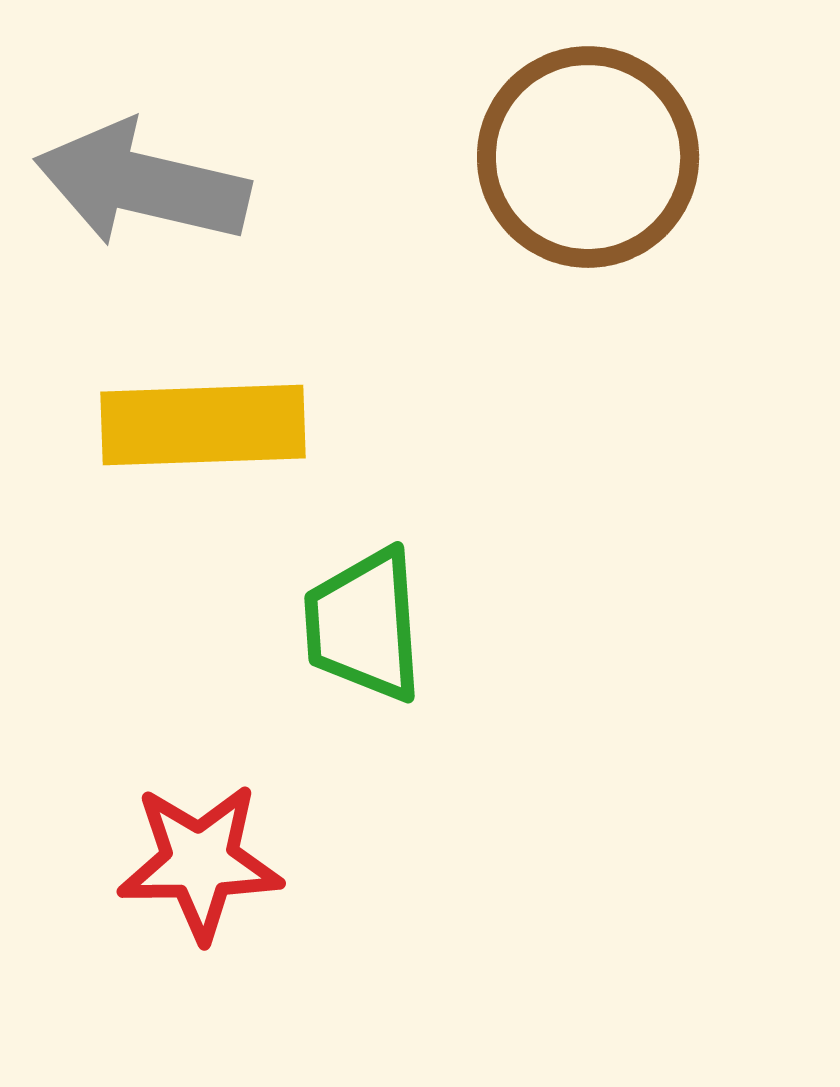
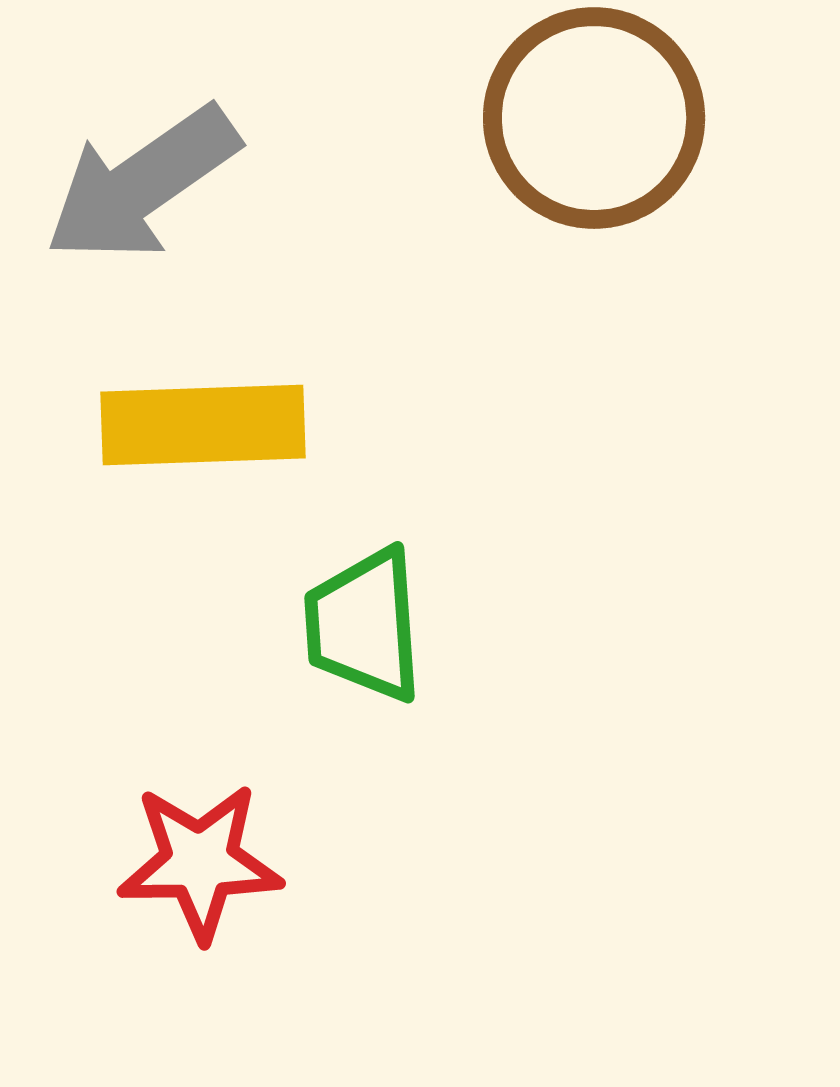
brown circle: moved 6 px right, 39 px up
gray arrow: rotated 48 degrees counterclockwise
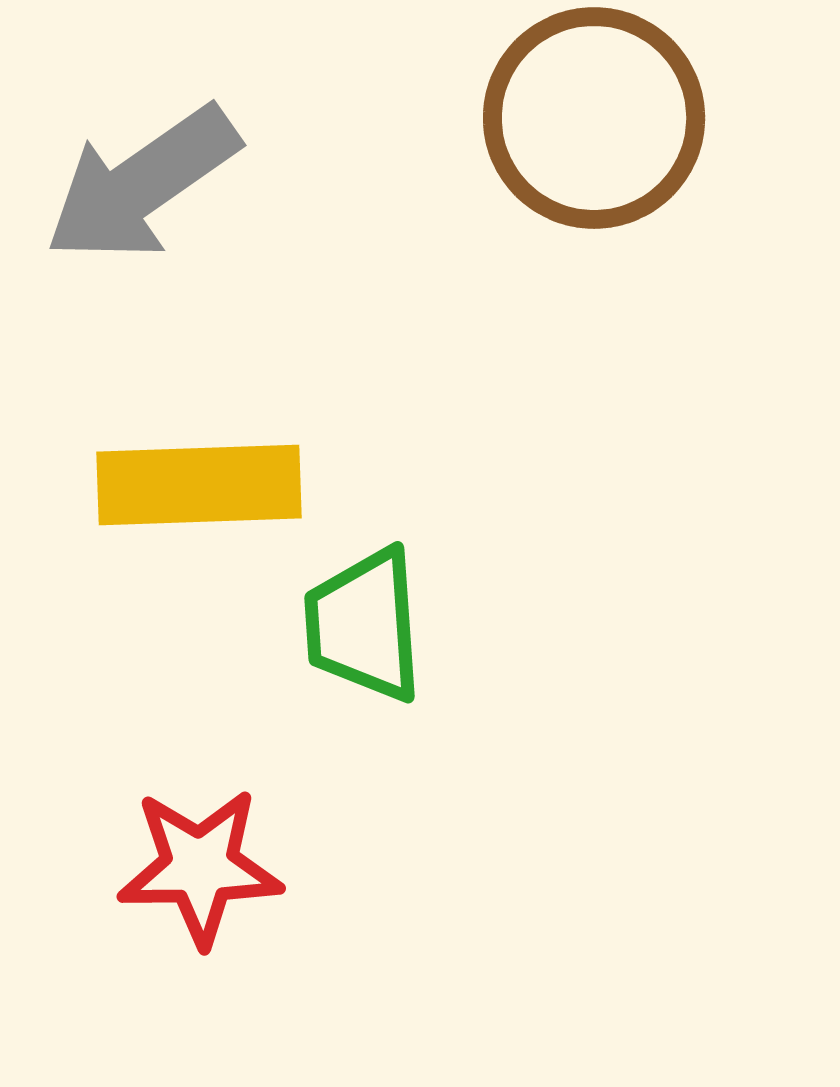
yellow rectangle: moved 4 px left, 60 px down
red star: moved 5 px down
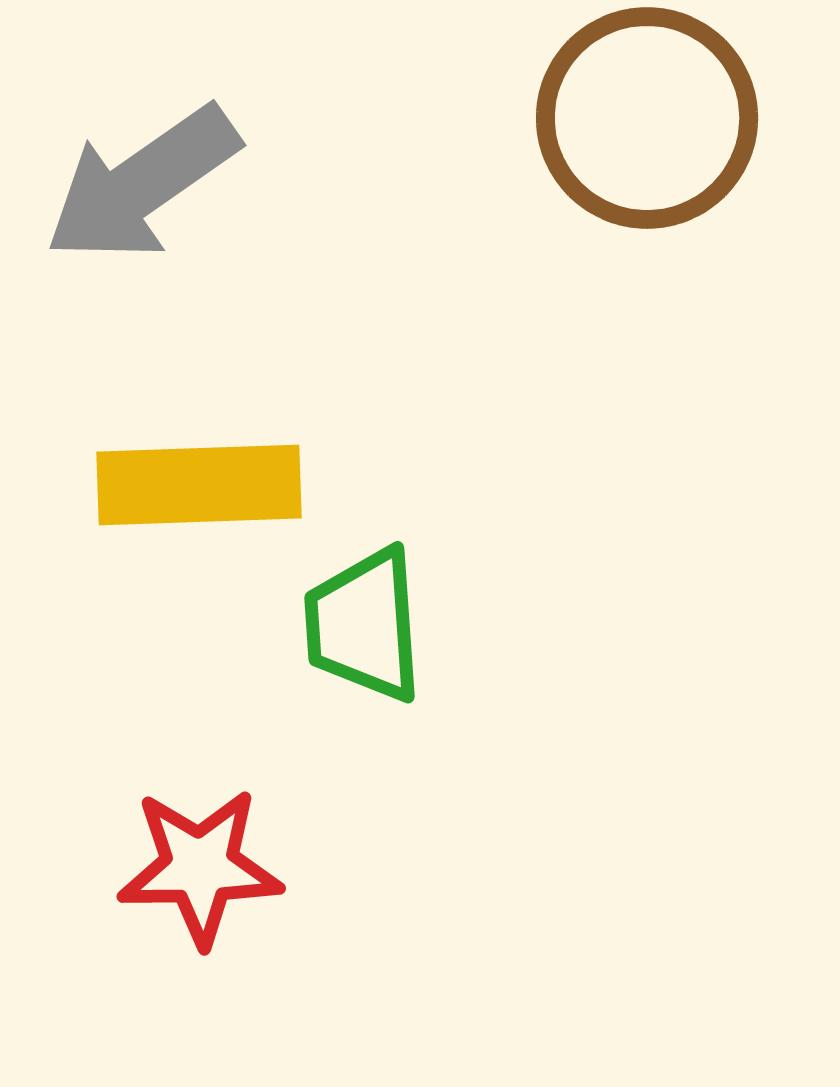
brown circle: moved 53 px right
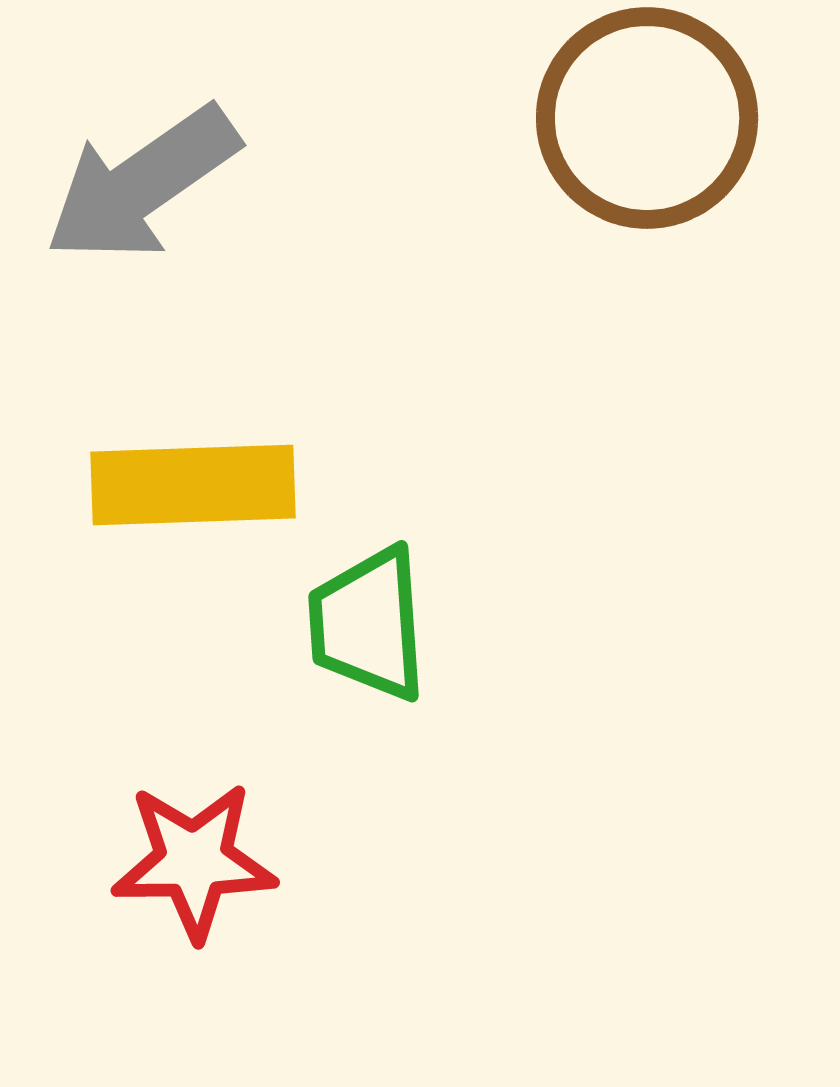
yellow rectangle: moved 6 px left
green trapezoid: moved 4 px right, 1 px up
red star: moved 6 px left, 6 px up
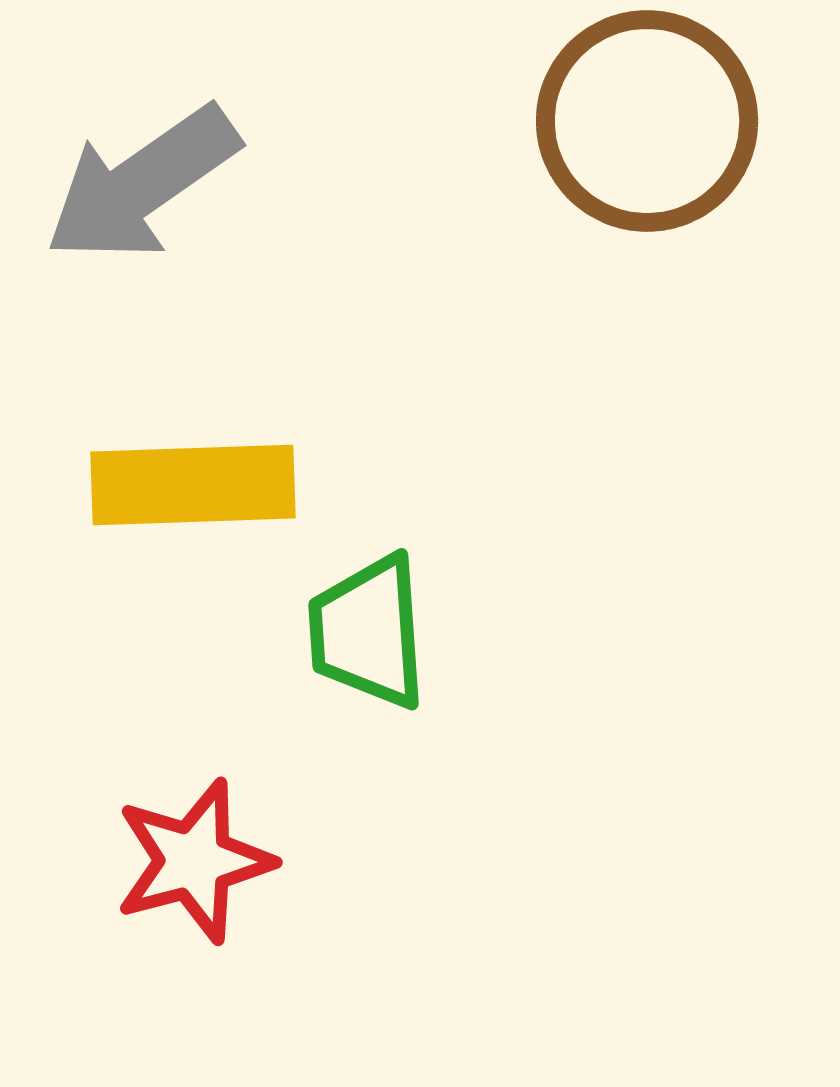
brown circle: moved 3 px down
green trapezoid: moved 8 px down
red star: rotated 14 degrees counterclockwise
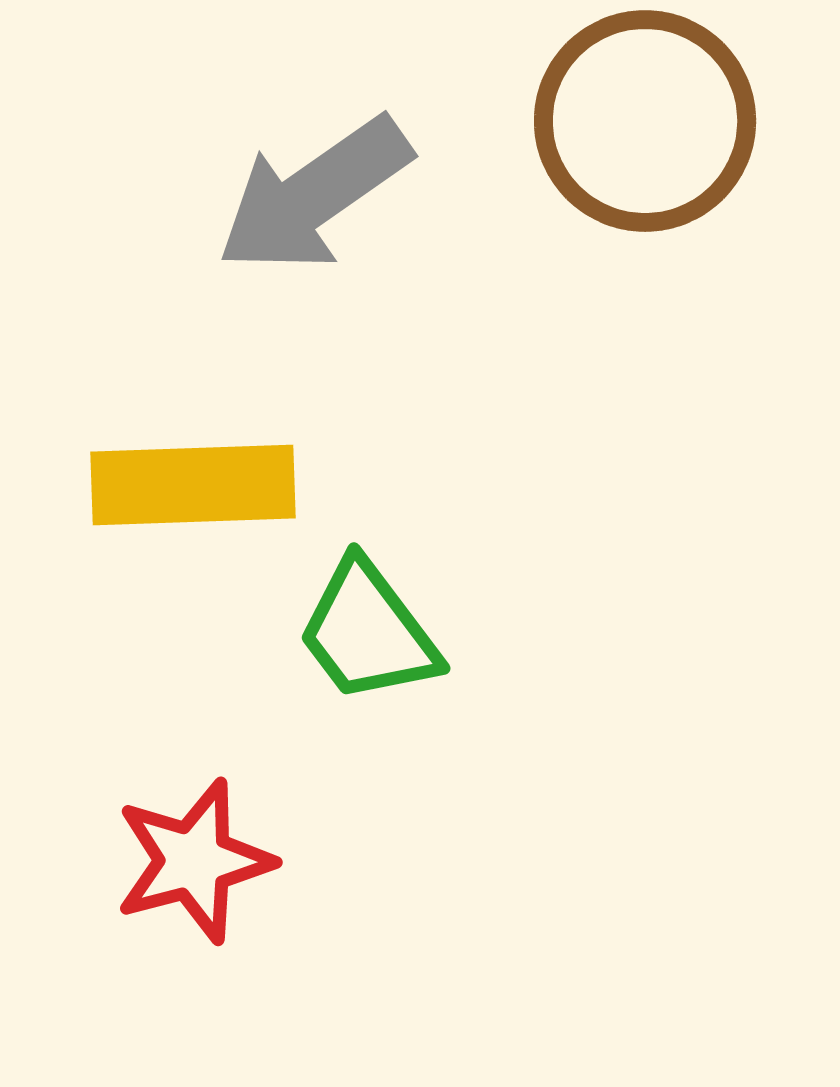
brown circle: moved 2 px left
gray arrow: moved 172 px right, 11 px down
green trapezoid: rotated 33 degrees counterclockwise
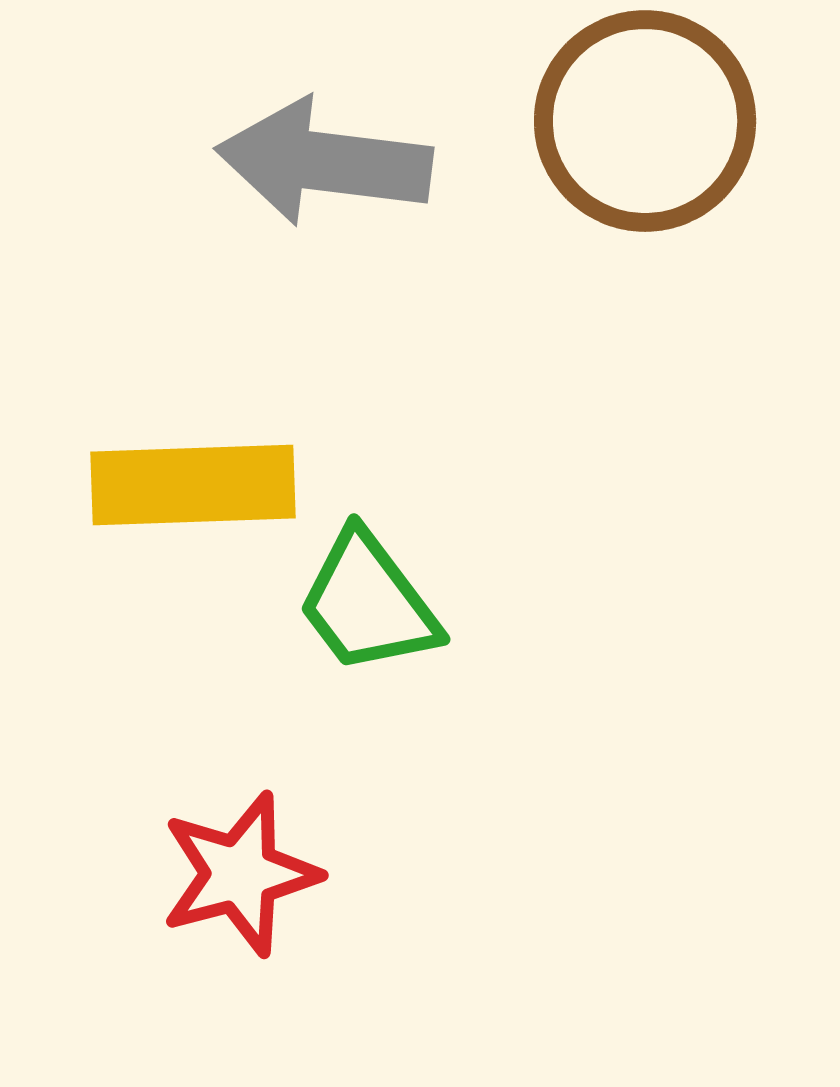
gray arrow: moved 10 px right, 33 px up; rotated 42 degrees clockwise
green trapezoid: moved 29 px up
red star: moved 46 px right, 13 px down
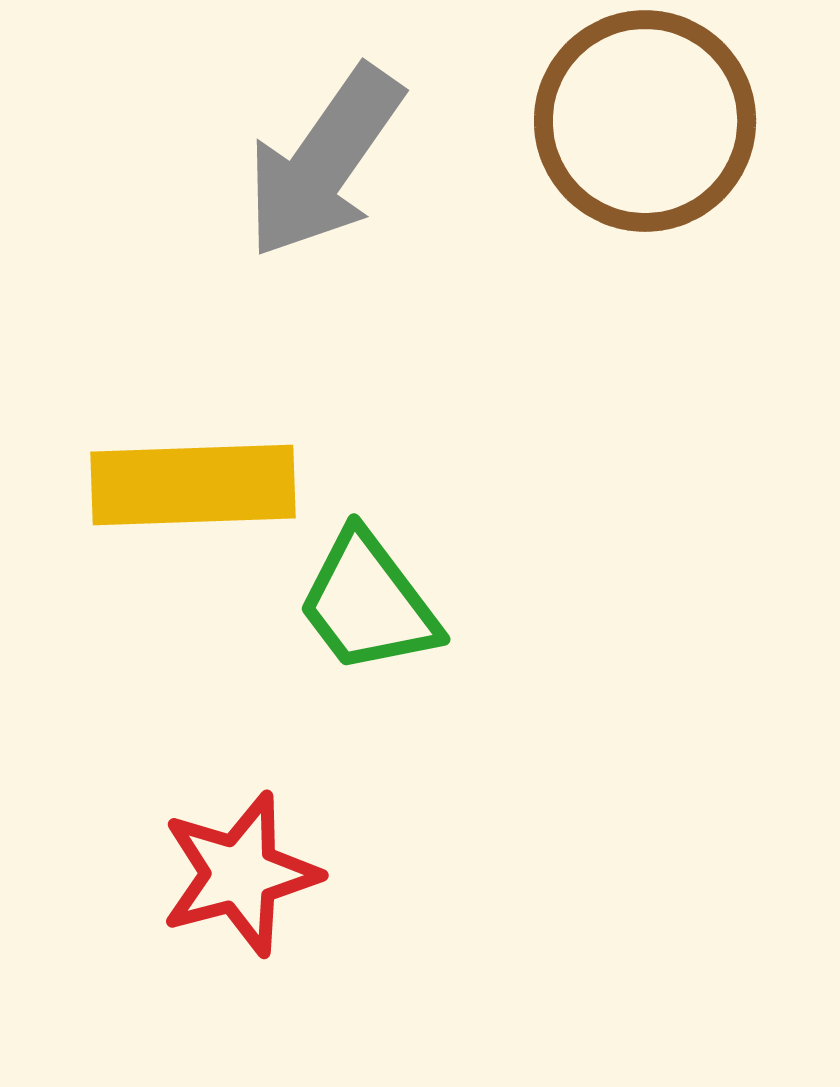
gray arrow: rotated 62 degrees counterclockwise
